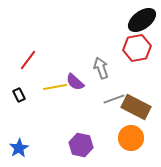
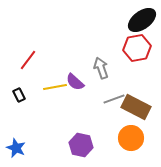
blue star: moved 3 px left; rotated 18 degrees counterclockwise
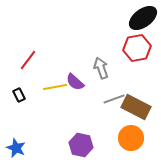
black ellipse: moved 1 px right, 2 px up
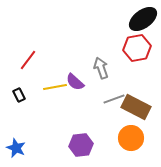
black ellipse: moved 1 px down
purple hexagon: rotated 20 degrees counterclockwise
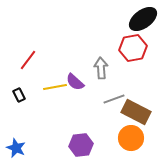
red hexagon: moved 4 px left
gray arrow: rotated 15 degrees clockwise
brown rectangle: moved 5 px down
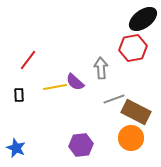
black rectangle: rotated 24 degrees clockwise
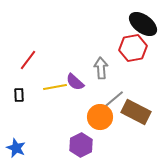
black ellipse: moved 5 px down; rotated 72 degrees clockwise
gray line: rotated 20 degrees counterclockwise
orange circle: moved 31 px left, 21 px up
purple hexagon: rotated 20 degrees counterclockwise
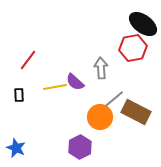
purple hexagon: moved 1 px left, 2 px down
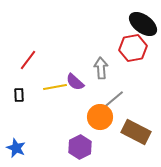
brown rectangle: moved 20 px down
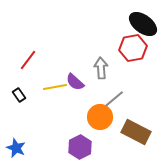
black rectangle: rotated 32 degrees counterclockwise
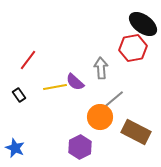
blue star: moved 1 px left
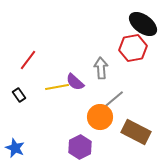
yellow line: moved 2 px right
